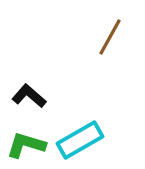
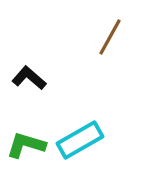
black L-shape: moved 18 px up
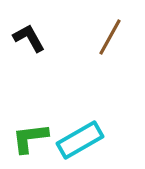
black L-shape: moved 40 px up; rotated 20 degrees clockwise
green L-shape: moved 4 px right, 7 px up; rotated 24 degrees counterclockwise
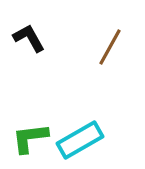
brown line: moved 10 px down
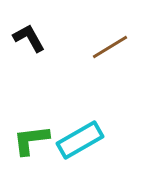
brown line: rotated 30 degrees clockwise
green L-shape: moved 1 px right, 2 px down
